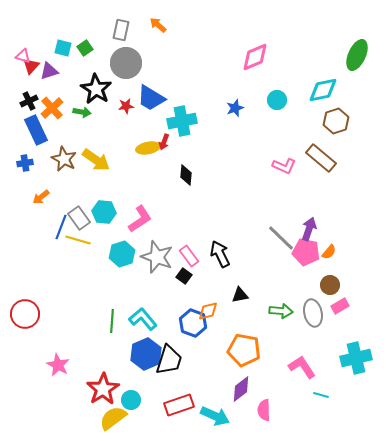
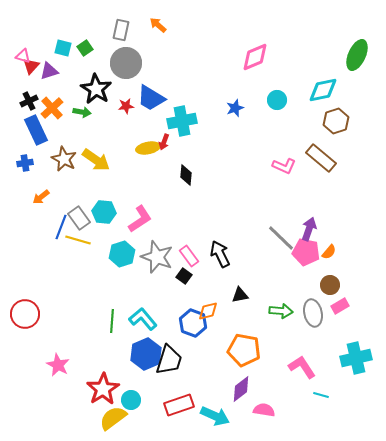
pink semicircle at (264, 410): rotated 100 degrees clockwise
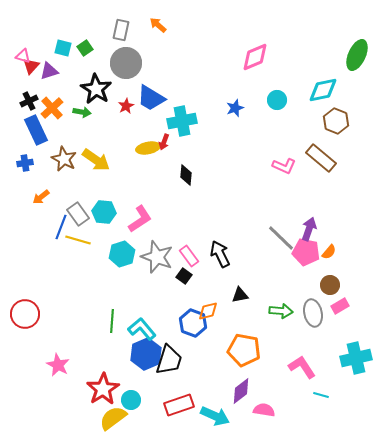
red star at (126, 106): rotated 21 degrees counterclockwise
brown hexagon at (336, 121): rotated 20 degrees counterclockwise
gray rectangle at (79, 218): moved 1 px left, 4 px up
cyan L-shape at (143, 319): moved 1 px left, 10 px down
purple diamond at (241, 389): moved 2 px down
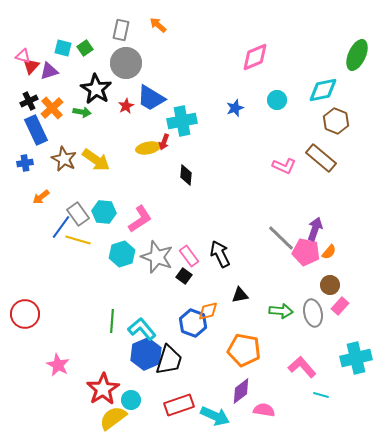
blue line at (61, 227): rotated 15 degrees clockwise
purple arrow at (309, 229): moved 6 px right
pink rectangle at (340, 306): rotated 18 degrees counterclockwise
pink L-shape at (302, 367): rotated 8 degrees counterclockwise
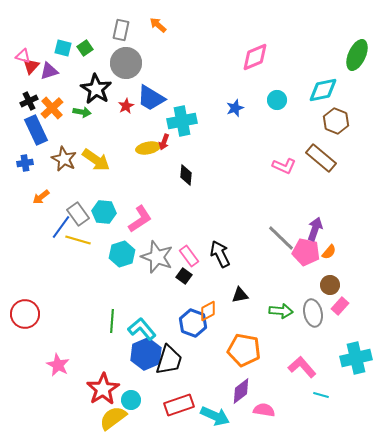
orange diamond at (208, 311): rotated 15 degrees counterclockwise
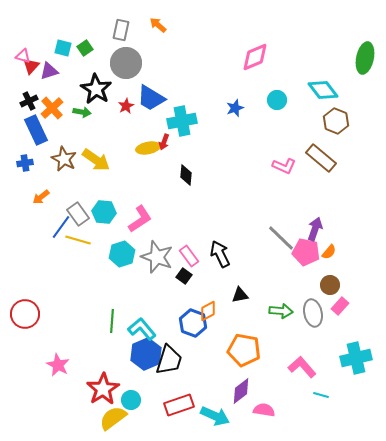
green ellipse at (357, 55): moved 8 px right, 3 px down; rotated 12 degrees counterclockwise
cyan diamond at (323, 90): rotated 64 degrees clockwise
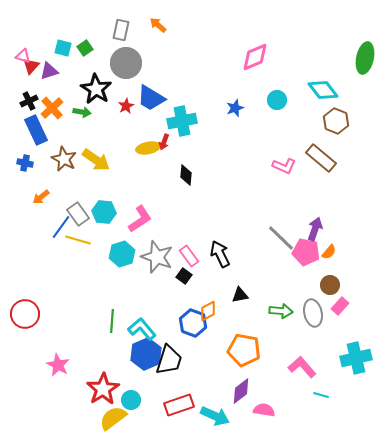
blue cross at (25, 163): rotated 21 degrees clockwise
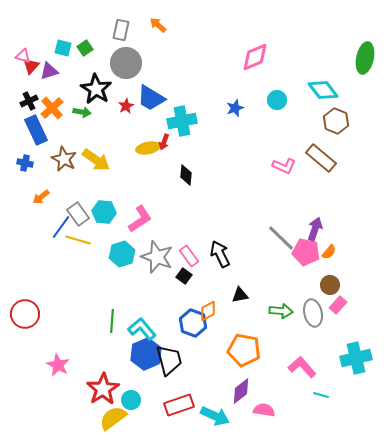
pink rectangle at (340, 306): moved 2 px left, 1 px up
black trapezoid at (169, 360): rotated 32 degrees counterclockwise
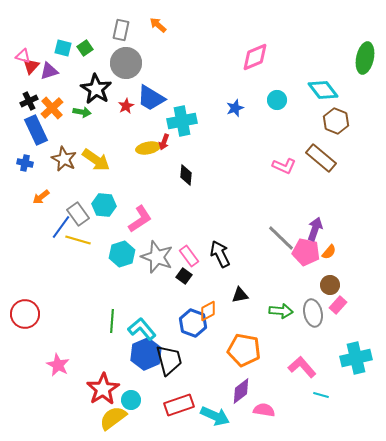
cyan hexagon at (104, 212): moved 7 px up
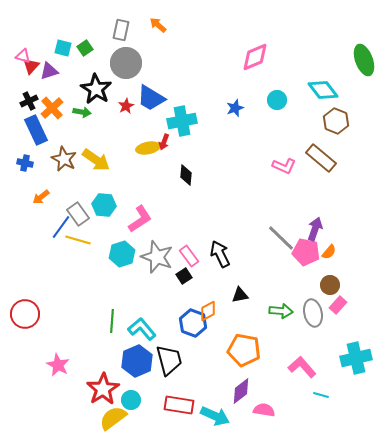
green ellipse at (365, 58): moved 1 px left, 2 px down; rotated 32 degrees counterclockwise
black square at (184, 276): rotated 21 degrees clockwise
blue hexagon at (146, 354): moved 9 px left, 7 px down
red rectangle at (179, 405): rotated 28 degrees clockwise
